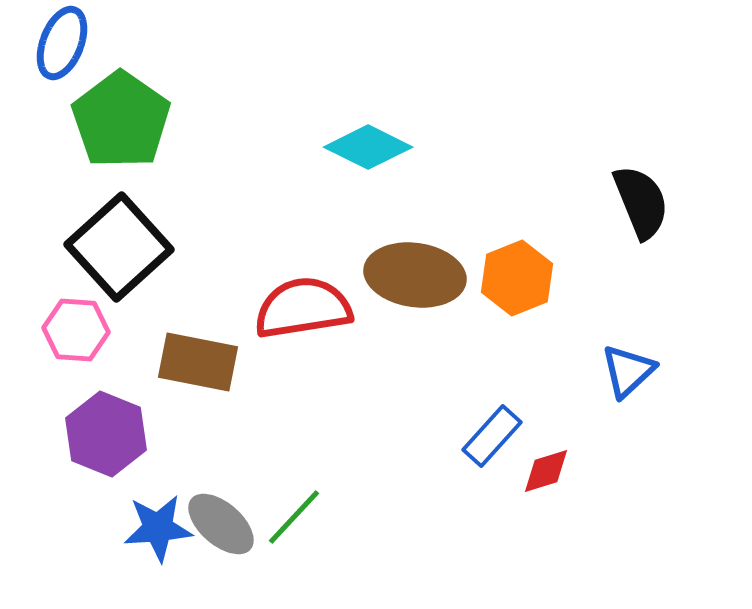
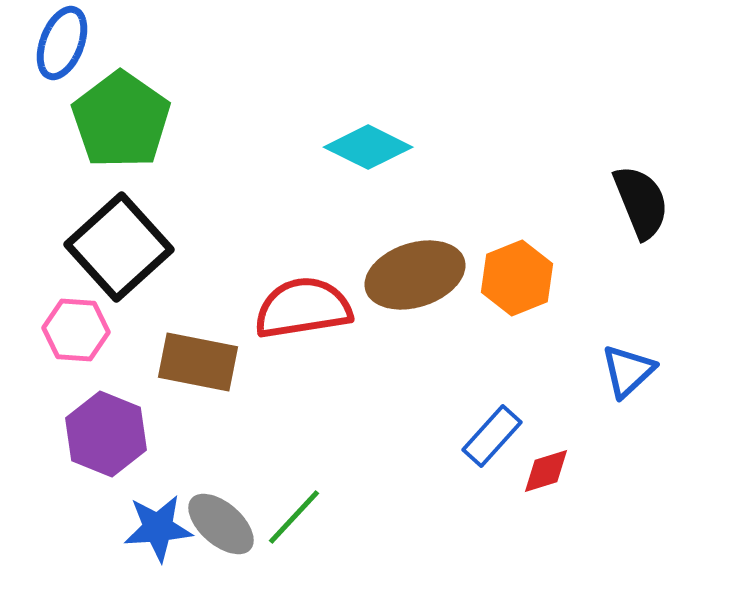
brown ellipse: rotated 26 degrees counterclockwise
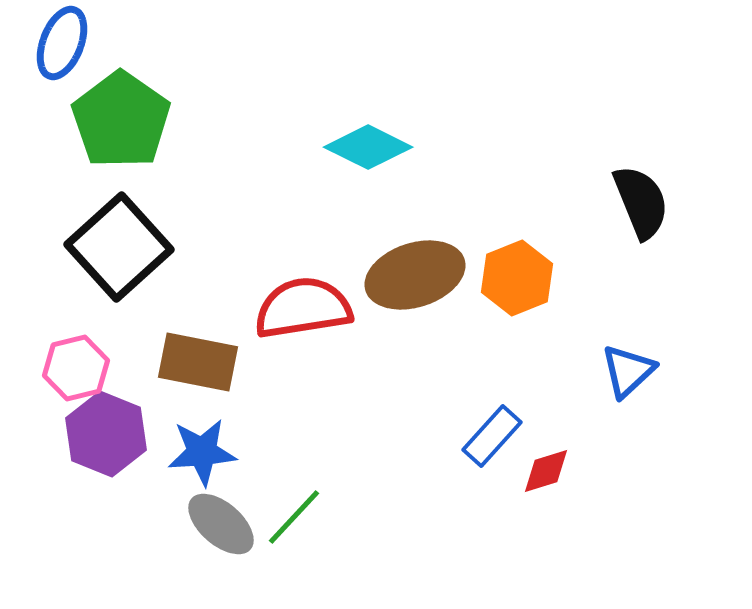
pink hexagon: moved 38 px down; rotated 18 degrees counterclockwise
blue star: moved 44 px right, 76 px up
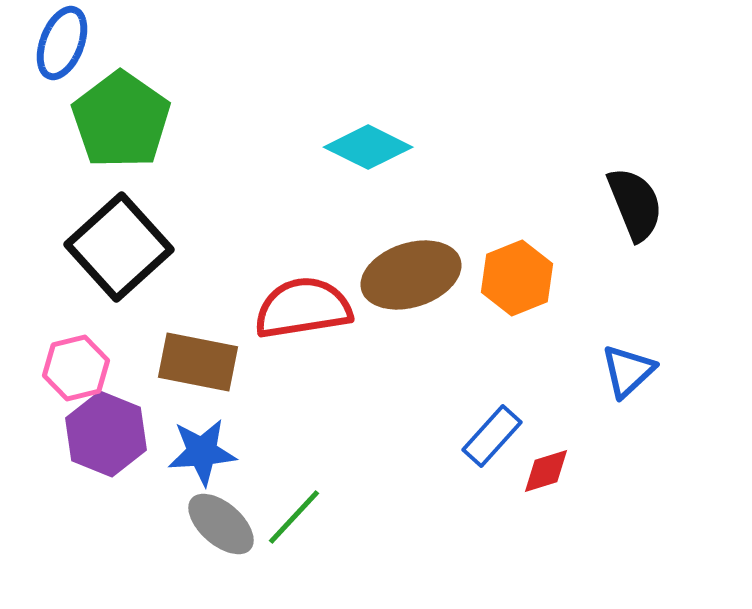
black semicircle: moved 6 px left, 2 px down
brown ellipse: moved 4 px left
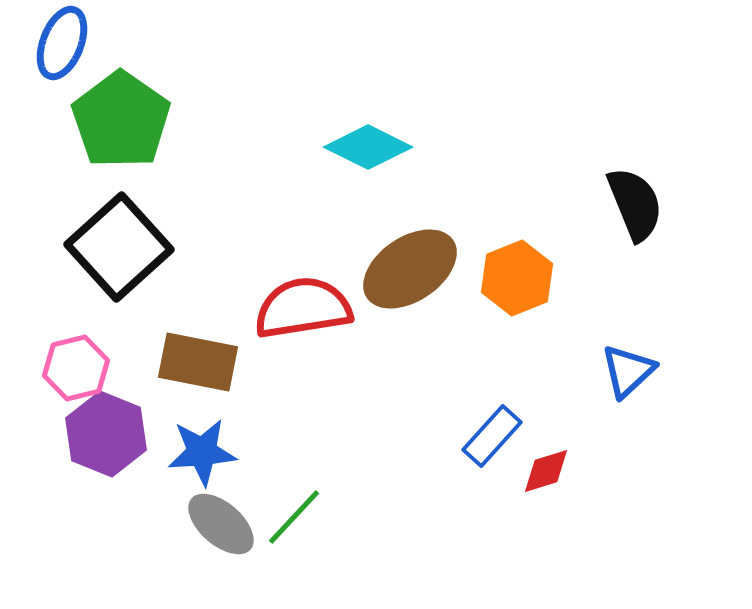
brown ellipse: moved 1 px left, 6 px up; rotated 16 degrees counterclockwise
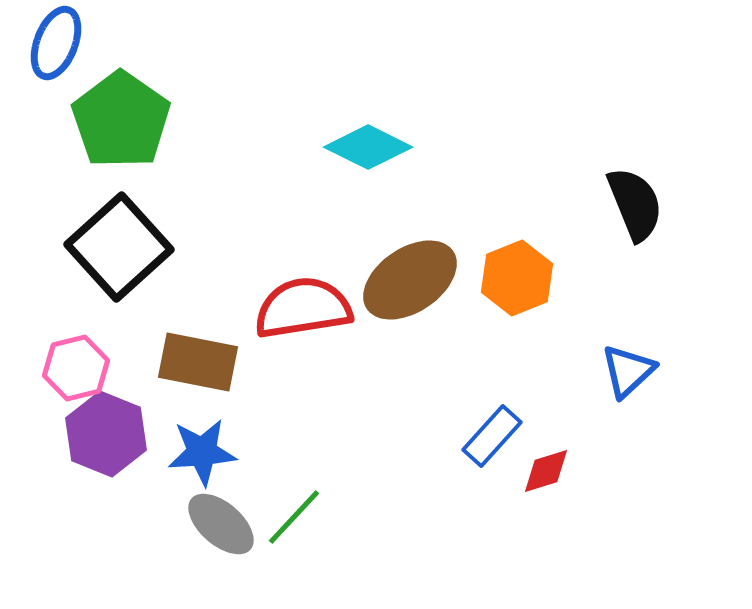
blue ellipse: moved 6 px left
brown ellipse: moved 11 px down
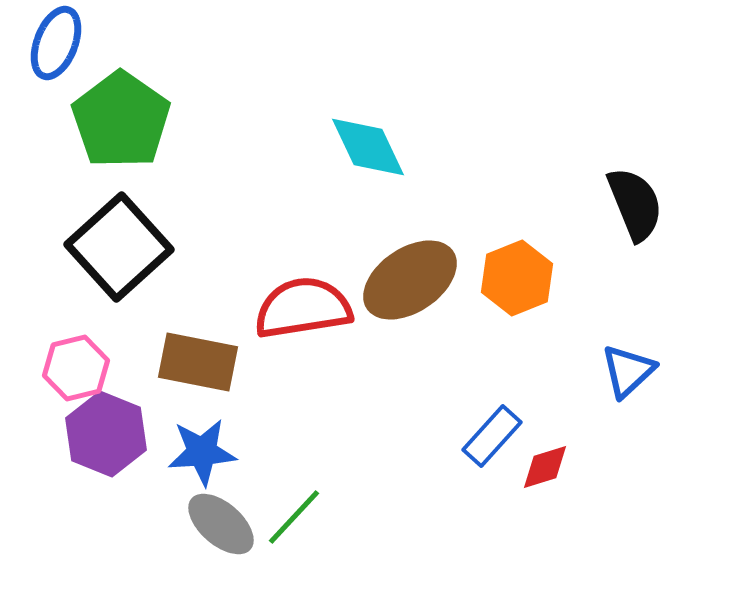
cyan diamond: rotated 38 degrees clockwise
red diamond: moved 1 px left, 4 px up
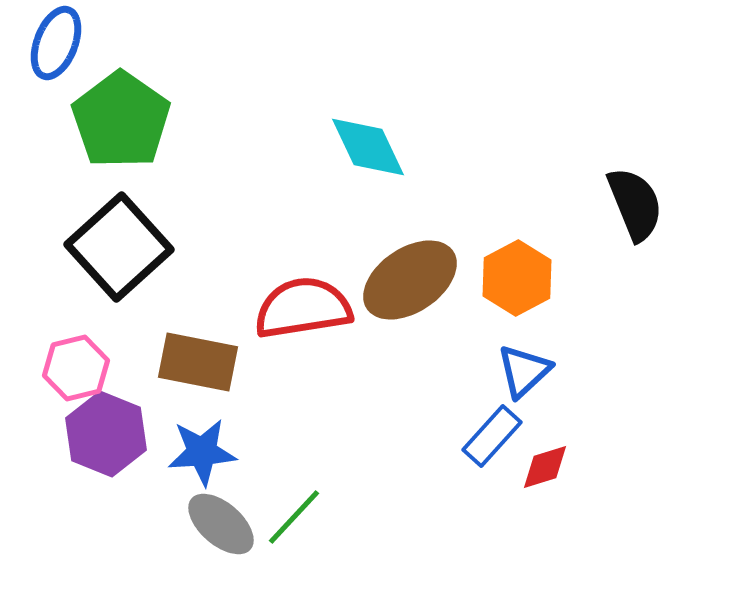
orange hexagon: rotated 6 degrees counterclockwise
blue triangle: moved 104 px left
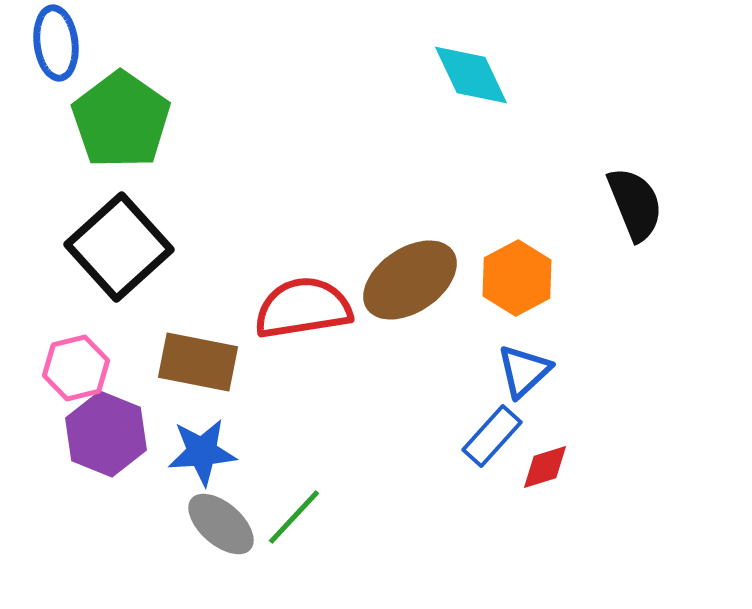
blue ellipse: rotated 28 degrees counterclockwise
cyan diamond: moved 103 px right, 72 px up
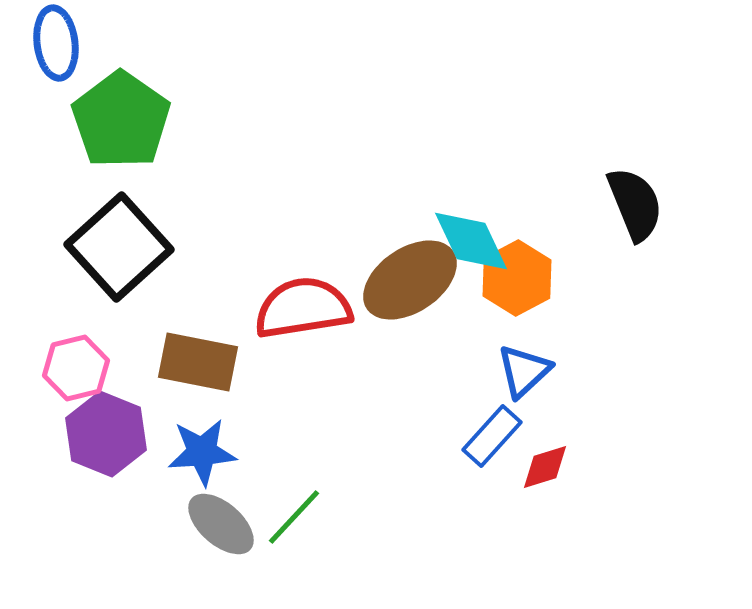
cyan diamond: moved 166 px down
